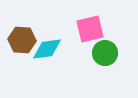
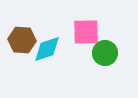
pink square: moved 4 px left, 3 px down; rotated 12 degrees clockwise
cyan diamond: rotated 12 degrees counterclockwise
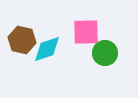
brown hexagon: rotated 8 degrees clockwise
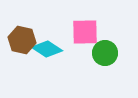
pink square: moved 1 px left
cyan diamond: rotated 52 degrees clockwise
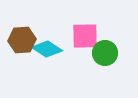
pink square: moved 4 px down
brown hexagon: rotated 16 degrees counterclockwise
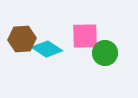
brown hexagon: moved 1 px up
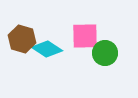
brown hexagon: rotated 20 degrees clockwise
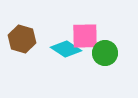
cyan diamond: moved 19 px right
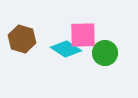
pink square: moved 2 px left, 1 px up
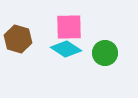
pink square: moved 14 px left, 8 px up
brown hexagon: moved 4 px left
